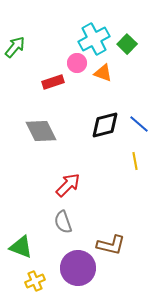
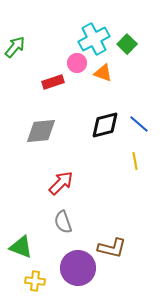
gray diamond: rotated 68 degrees counterclockwise
red arrow: moved 7 px left, 2 px up
brown L-shape: moved 1 px right, 3 px down
yellow cross: rotated 30 degrees clockwise
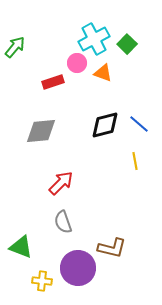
yellow cross: moved 7 px right
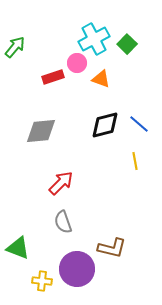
orange triangle: moved 2 px left, 6 px down
red rectangle: moved 5 px up
green triangle: moved 3 px left, 1 px down
purple circle: moved 1 px left, 1 px down
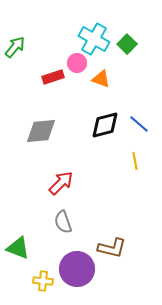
cyan cross: rotated 32 degrees counterclockwise
yellow cross: moved 1 px right
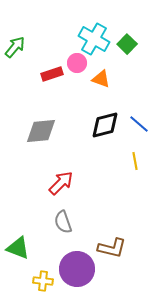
red rectangle: moved 1 px left, 3 px up
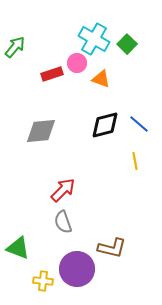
red arrow: moved 2 px right, 7 px down
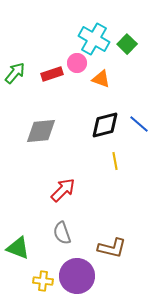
green arrow: moved 26 px down
yellow line: moved 20 px left
gray semicircle: moved 1 px left, 11 px down
purple circle: moved 7 px down
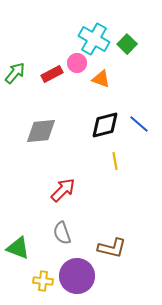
red rectangle: rotated 10 degrees counterclockwise
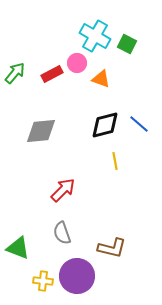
cyan cross: moved 1 px right, 3 px up
green square: rotated 18 degrees counterclockwise
